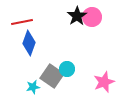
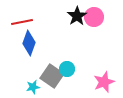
pink circle: moved 2 px right
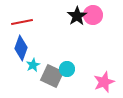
pink circle: moved 1 px left, 2 px up
blue diamond: moved 8 px left, 5 px down
gray square: rotated 10 degrees counterclockwise
cyan star: moved 22 px up; rotated 16 degrees counterclockwise
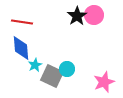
pink circle: moved 1 px right
red line: rotated 20 degrees clockwise
blue diamond: rotated 25 degrees counterclockwise
cyan star: moved 2 px right
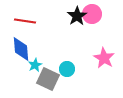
pink circle: moved 2 px left, 1 px up
red line: moved 3 px right, 1 px up
blue diamond: moved 1 px down
gray square: moved 4 px left, 3 px down
pink star: moved 24 px up; rotated 20 degrees counterclockwise
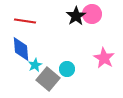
black star: moved 1 px left
gray square: rotated 15 degrees clockwise
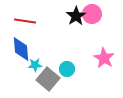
cyan star: rotated 24 degrees clockwise
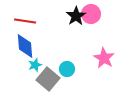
pink circle: moved 1 px left
blue diamond: moved 4 px right, 3 px up
cyan star: rotated 16 degrees counterclockwise
